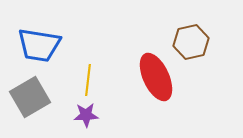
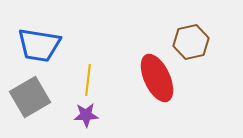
red ellipse: moved 1 px right, 1 px down
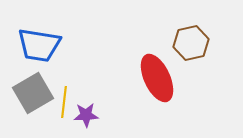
brown hexagon: moved 1 px down
yellow line: moved 24 px left, 22 px down
gray square: moved 3 px right, 4 px up
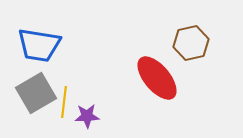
red ellipse: rotated 15 degrees counterclockwise
gray square: moved 3 px right
purple star: moved 1 px right, 1 px down
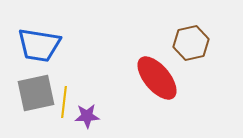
gray square: rotated 18 degrees clockwise
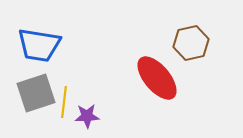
gray square: rotated 6 degrees counterclockwise
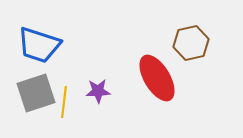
blue trapezoid: rotated 9 degrees clockwise
red ellipse: rotated 9 degrees clockwise
purple star: moved 11 px right, 25 px up
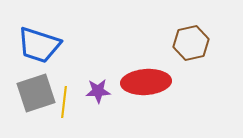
red ellipse: moved 11 px left, 4 px down; rotated 63 degrees counterclockwise
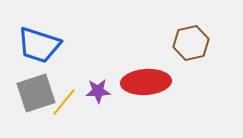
yellow line: rotated 32 degrees clockwise
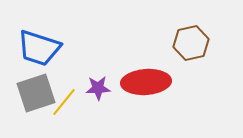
blue trapezoid: moved 3 px down
purple star: moved 3 px up
